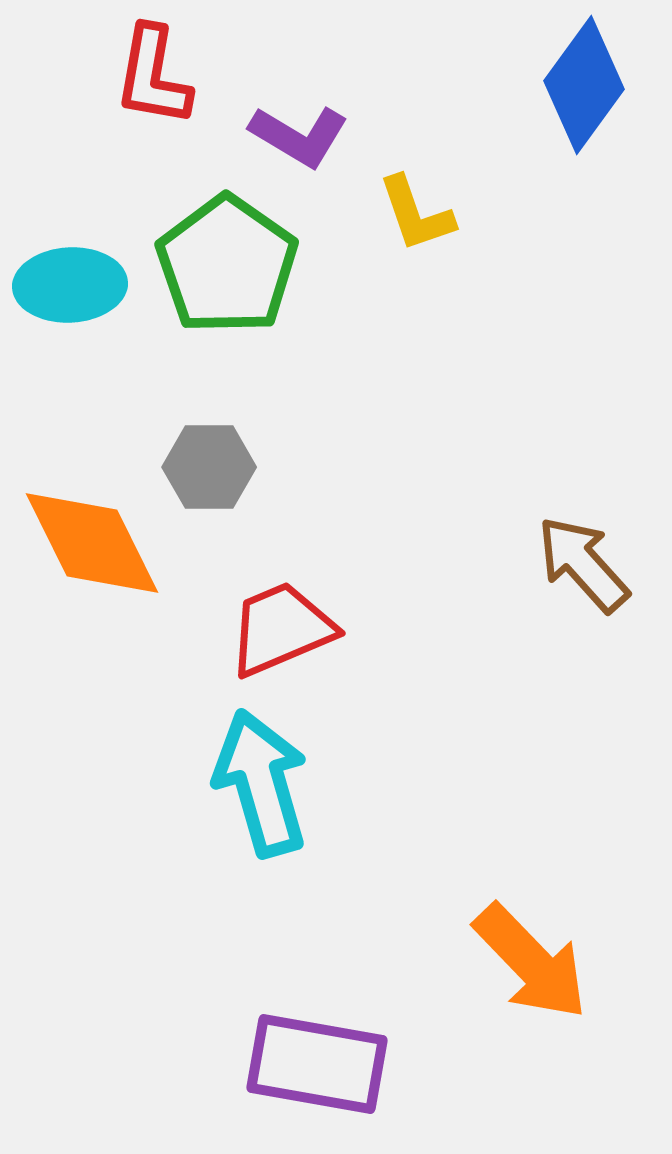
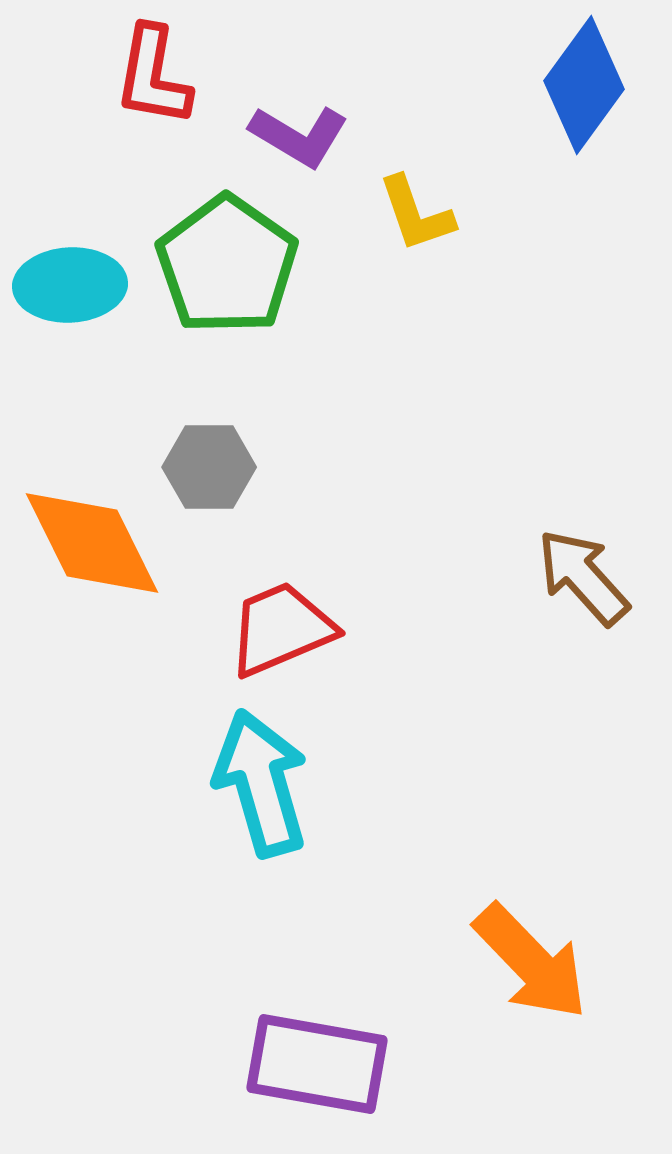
brown arrow: moved 13 px down
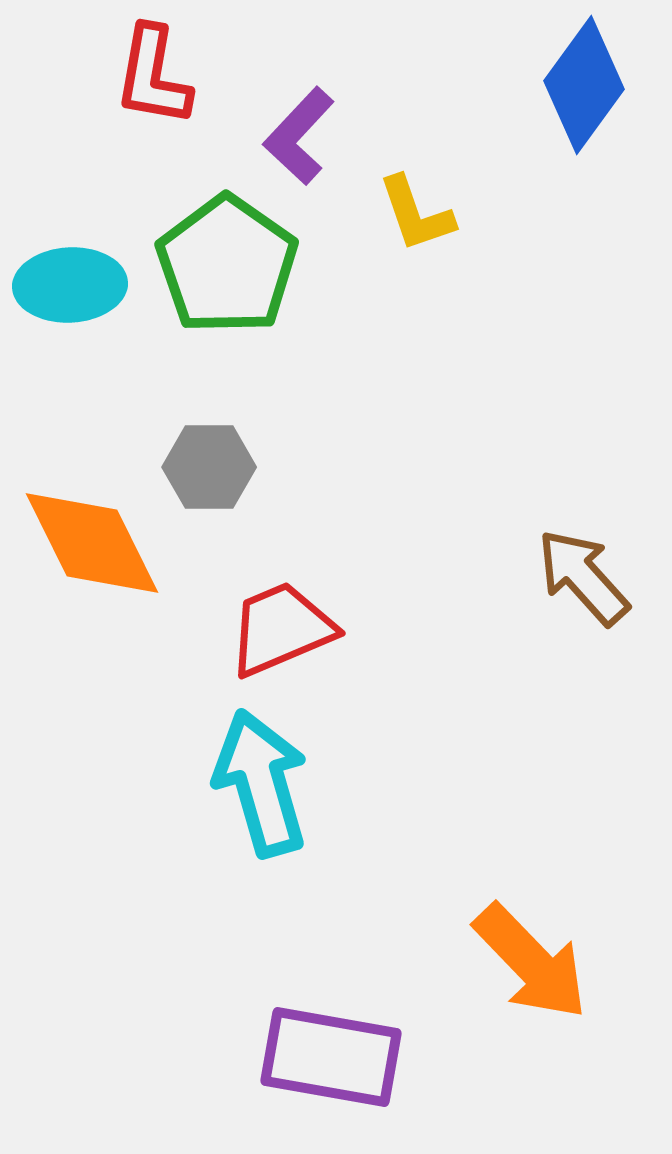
purple L-shape: rotated 102 degrees clockwise
purple rectangle: moved 14 px right, 7 px up
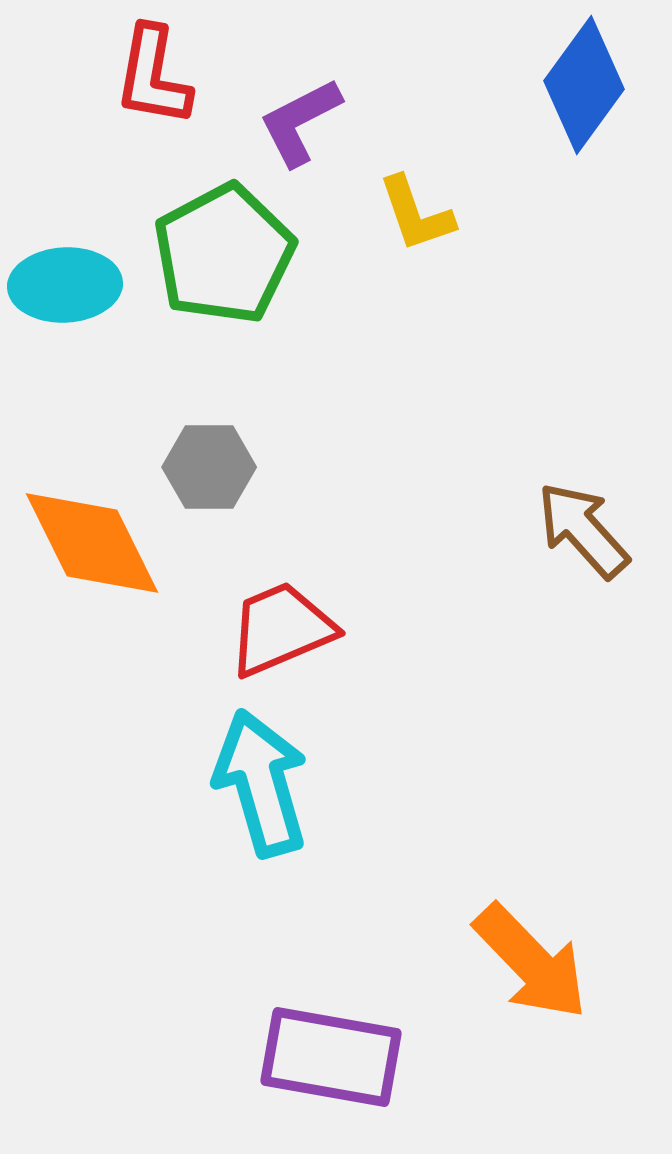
purple L-shape: moved 1 px right, 14 px up; rotated 20 degrees clockwise
green pentagon: moved 3 px left, 11 px up; rotated 9 degrees clockwise
cyan ellipse: moved 5 px left
brown arrow: moved 47 px up
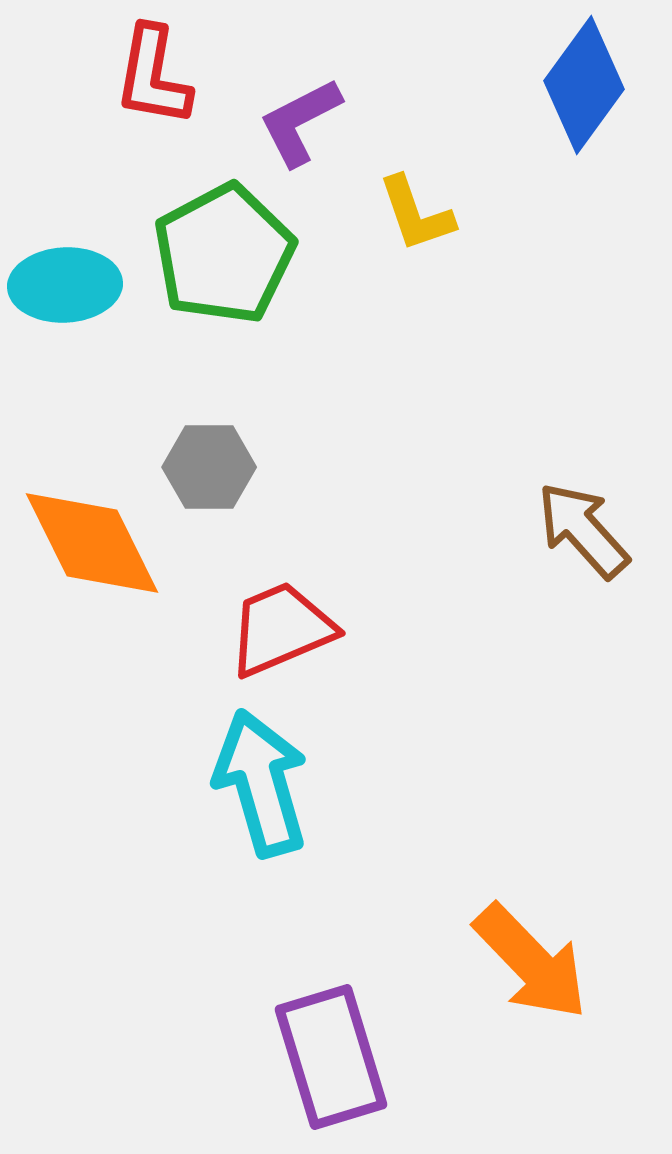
purple rectangle: rotated 63 degrees clockwise
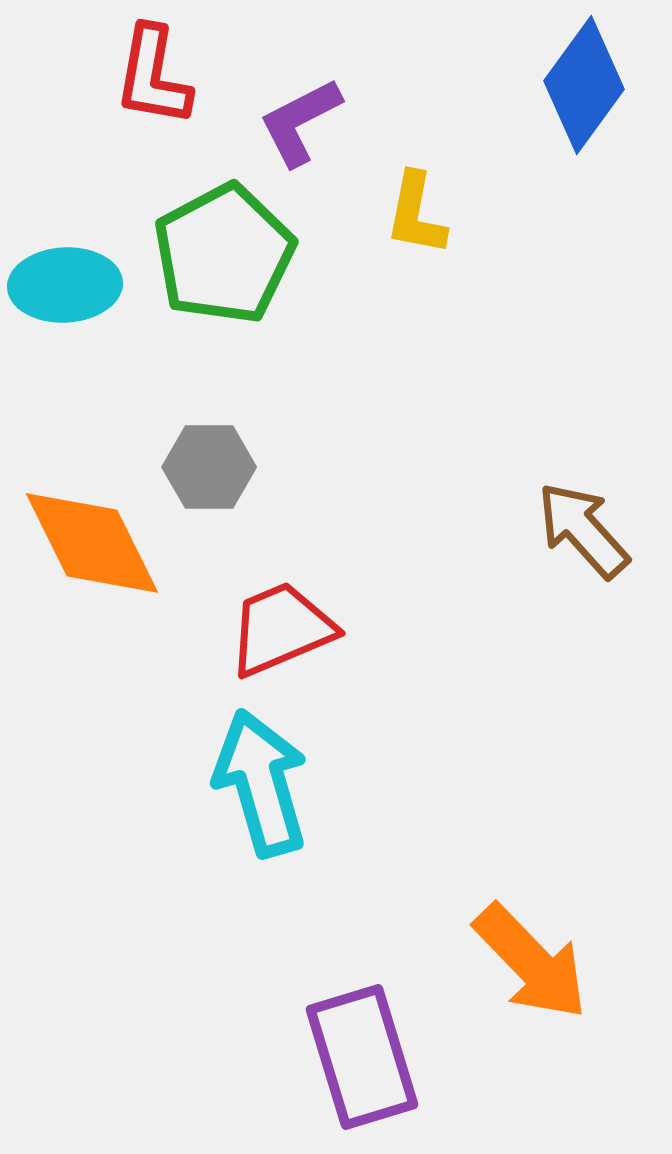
yellow L-shape: rotated 30 degrees clockwise
purple rectangle: moved 31 px right
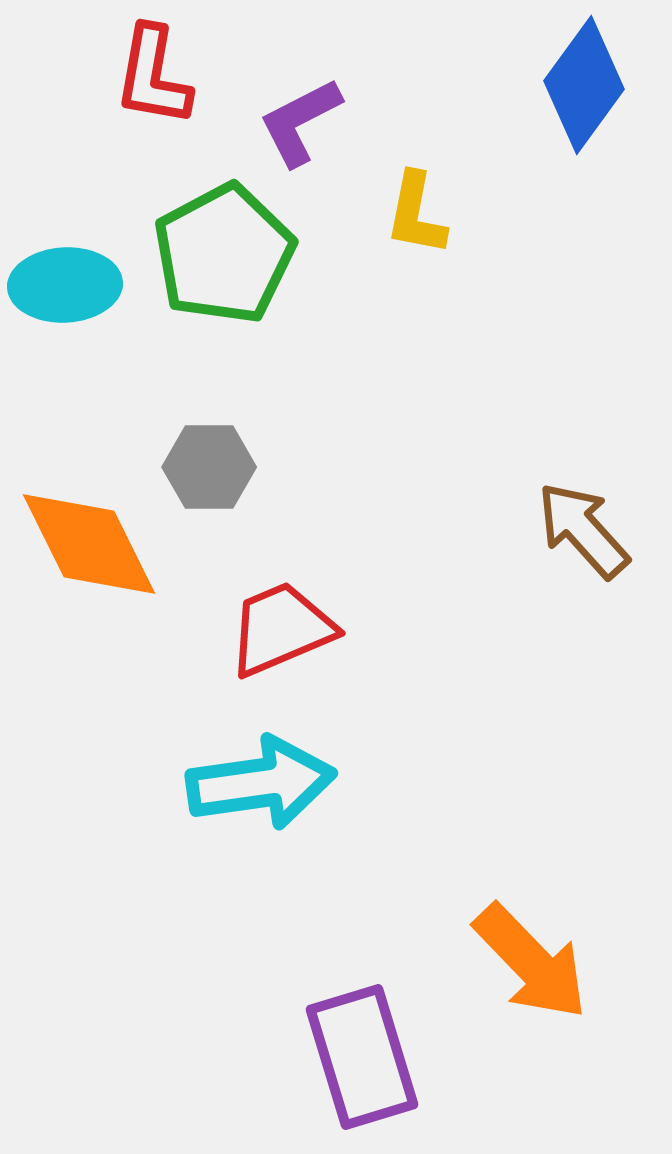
orange diamond: moved 3 px left, 1 px down
cyan arrow: rotated 98 degrees clockwise
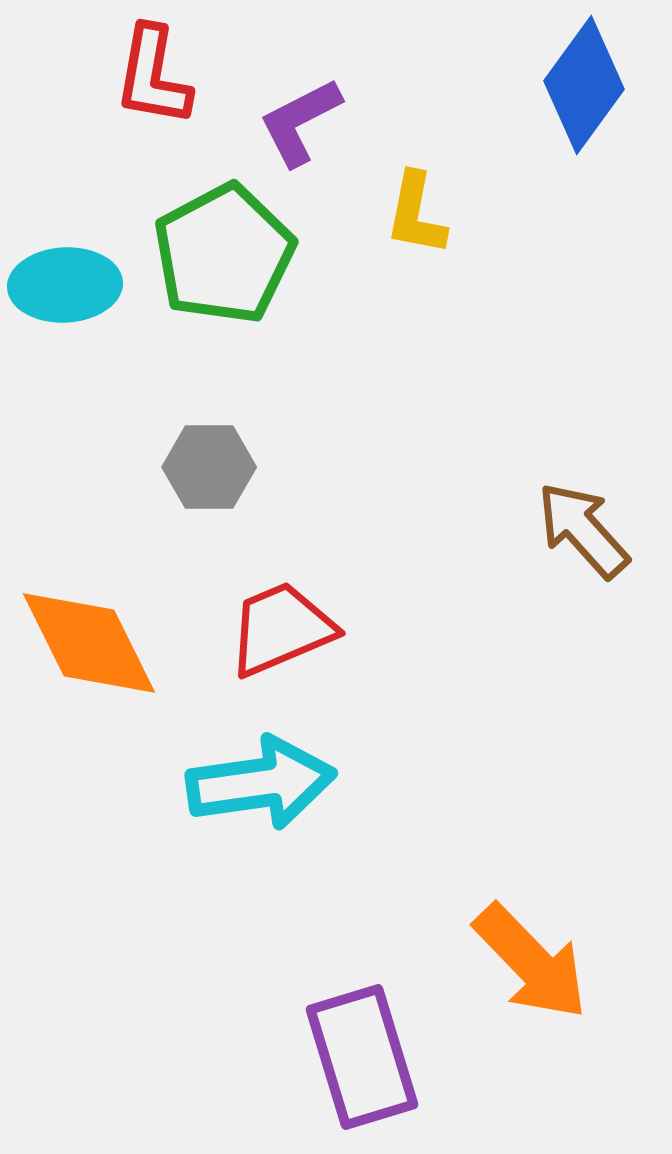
orange diamond: moved 99 px down
